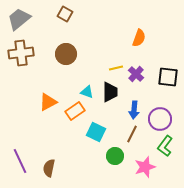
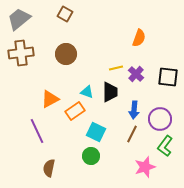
orange triangle: moved 2 px right, 3 px up
green circle: moved 24 px left
purple line: moved 17 px right, 30 px up
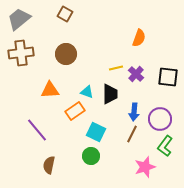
black trapezoid: moved 2 px down
orange triangle: moved 9 px up; rotated 24 degrees clockwise
blue arrow: moved 2 px down
purple line: moved 1 px up; rotated 15 degrees counterclockwise
brown semicircle: moved 3 px up
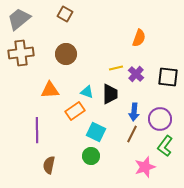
purple line: rotated 40 degrees clockwise
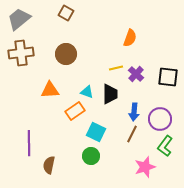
brown square: moved 1 px right, 1 px up
orange semicircle: moved 9 px left
purple line: moved 8 px left, 13 px down
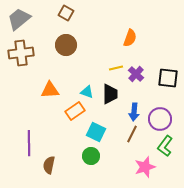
brown circle: moved 9 px up
black square: moved 1 px down
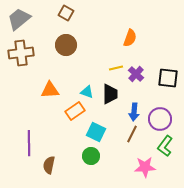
pink star: rotated 15 degrees clockwise
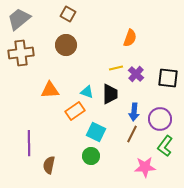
brown square: moved 2 px right, 1 px down
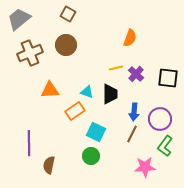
brown cross: moved 9 px right; rotated 15 degrees counterclockwise
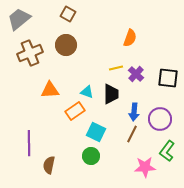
black trapezoid: moved 1 px right
green L-shape: moved 2 px right, 5 px down
